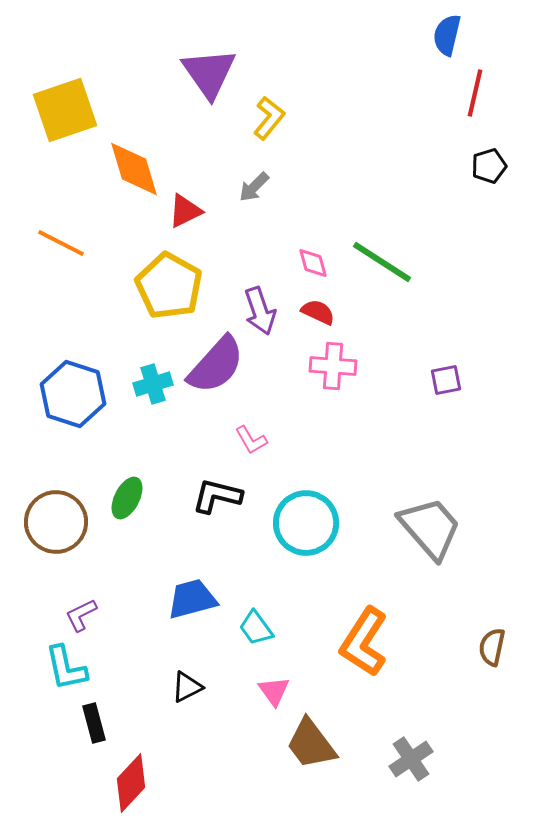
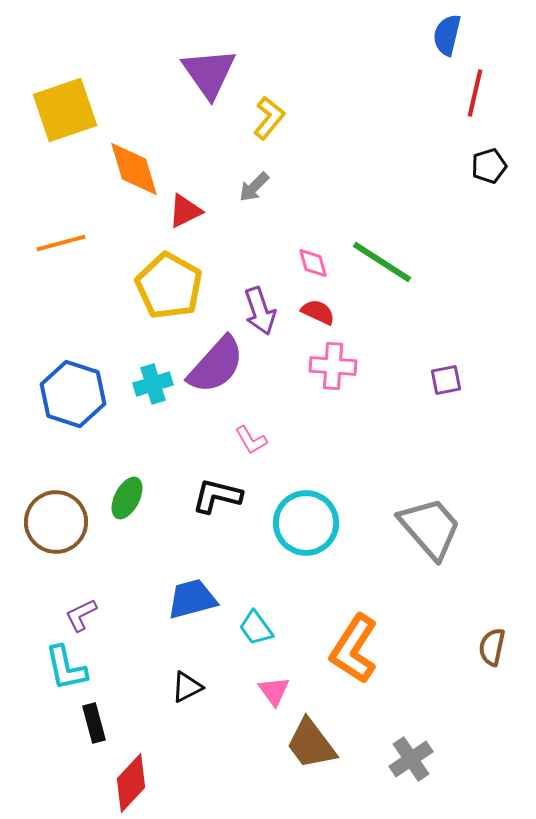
orange line: rotated 42 degrees counterclockwise
orange L-shape: moved 10 px left, 7 px down
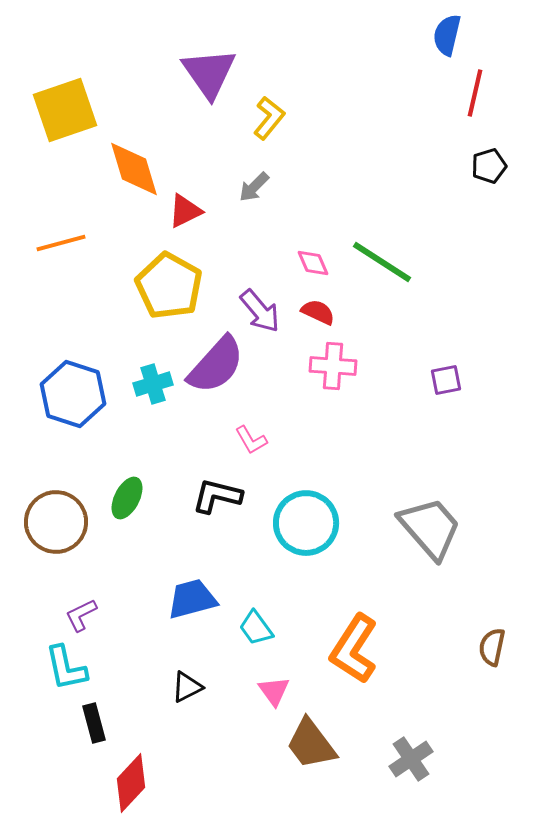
pink diamond: rotated 8 degrees counterclockwise
purple arrow: rotated 21 degrees counterclockwise
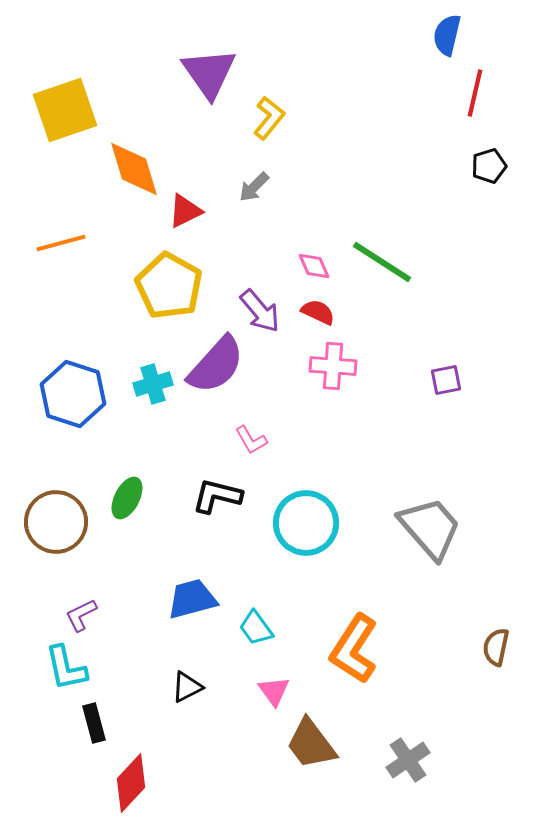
pink diamond: moved 1 px right, 3 px down
brown semicircle: moved 4 px right
gray cross: moved 3 px left, 1 px down
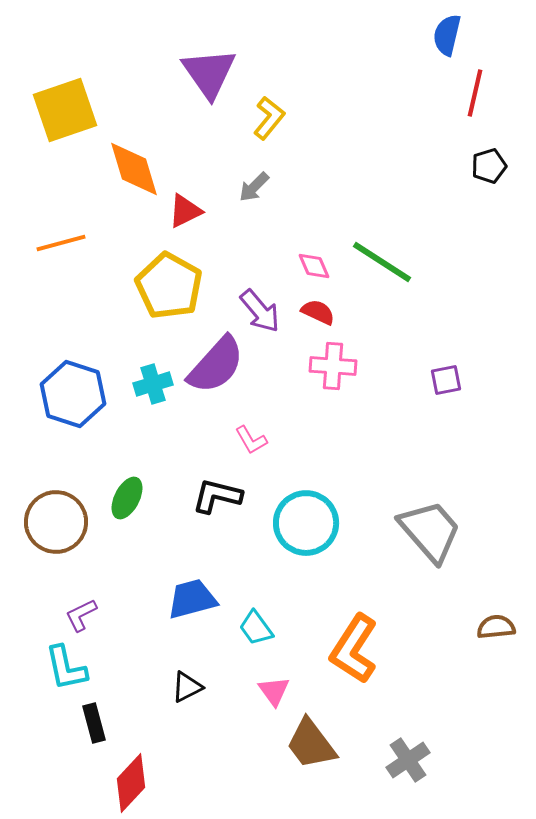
gray trapezoid: moved 3 px down
brown semicircle: moved 20 px up; rotated 72 degrees clockwise
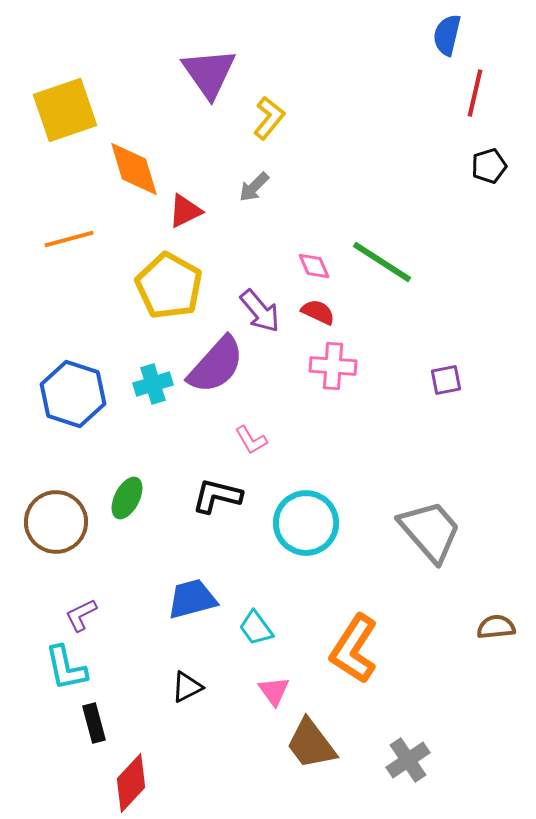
orange line: moved 8 px right, 4 px up
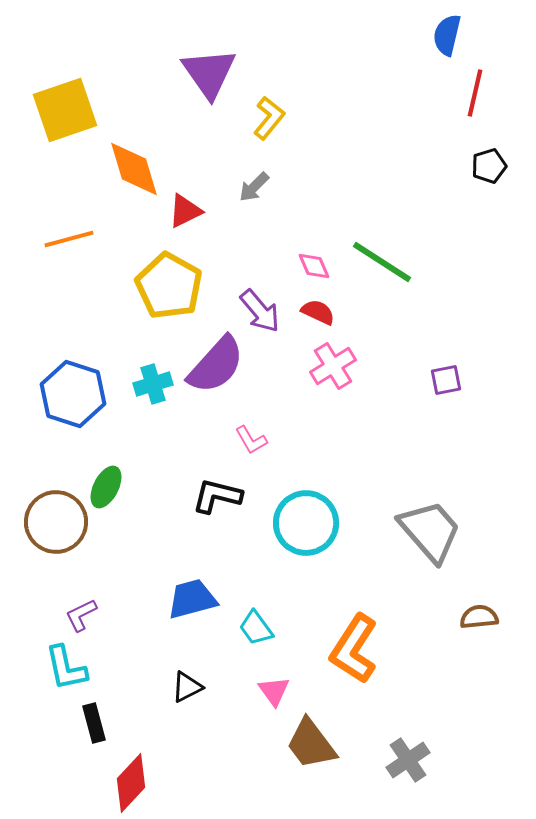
pink cross: rotated 36 degrees counterclockwise
green ellipse: moved 21 px left, 11 px up
brown semicircle: moved 17 px left, 10 px up
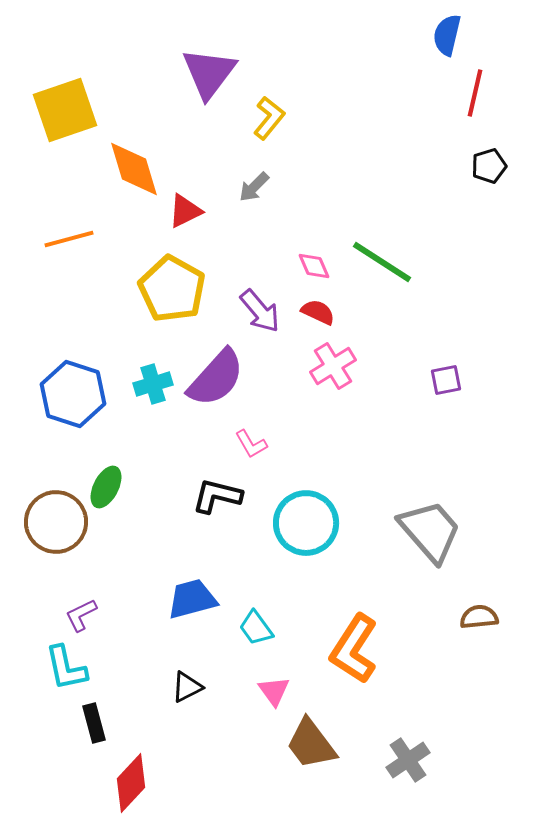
purple triangle: rotated 12 degrees clockwise
yellow pentagon: moved 3 px right, 3 px down
purple semicircle: moved 13 px down
pink L-shape: moved 4 px down
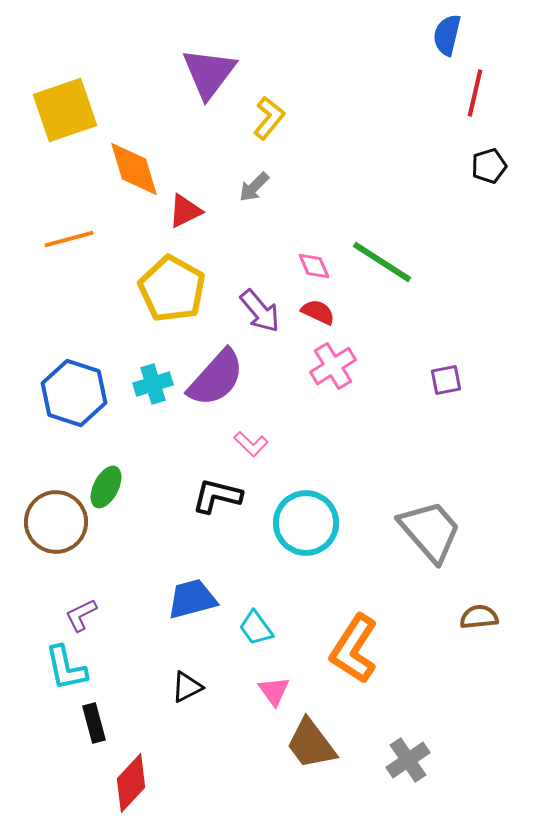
blue hexagon: moved 1 px right, 1 px up
pink L-shape: rotated 16 degrees counterclockwise
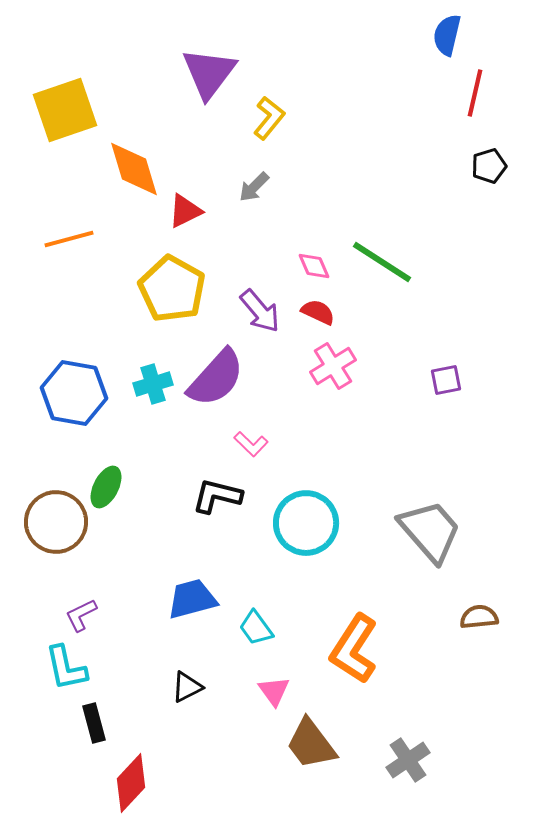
blue hexagon: rotated 8 degrees counterclockwise
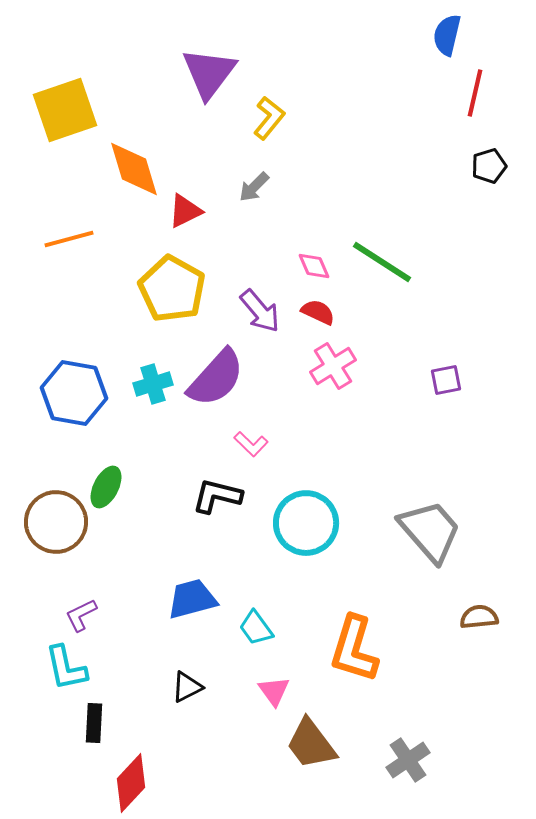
orange L-shape: rotated 16 degrees counterclockwise
black rectangle: rotated 18 degrees clockwise
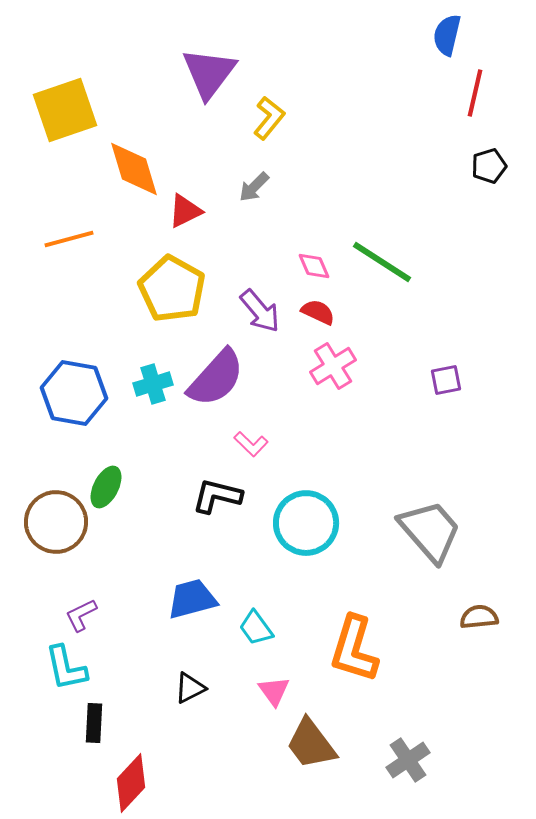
black triangle: moved 3 px right, 1 px down
